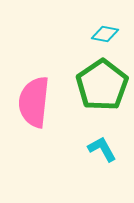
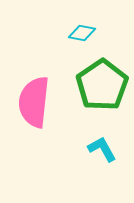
cyan diamond: moved 23 px left, 1 px up
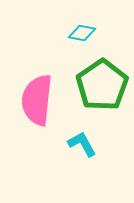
pink semicircle: moved 3 px right, 2 px up
cyan L-shape: moved 20 px left, 5 px up
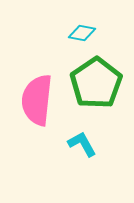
green pentagon: moved 6 px left, 2 px up
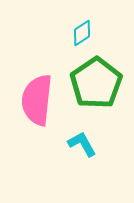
cyan diamond: rotated 44 degrees counterclockwise
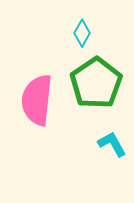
cyan diamond: rotated 28 degrees counterclockwise
cyan L-shape: moved 30 px right
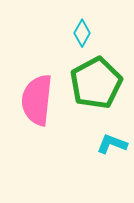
green pentagon: rotated 6 degrees clockwise
cyan L-shape: rotated 40 degrees counterclockwise
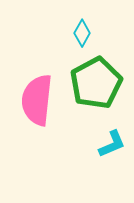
cyan L-shape: rotated 136 degrees clockwise
